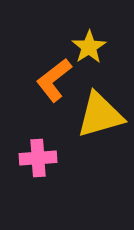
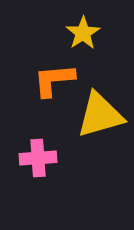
yellow star: moved 6 px left, 14 px up
orange L-shape: rotated 33 degrees clockwise
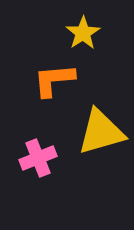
yellow triangle: moved 1 px right, 17 px down
pink cross: rotated 18 degrees counterclockwise
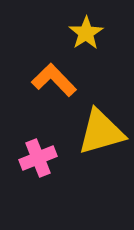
yellow star: moved 3 px right
orange L-shape: rotated 51 degrees clockwise
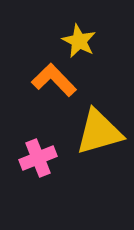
yellow star: moved 7 px left, 8 px down; rotated 12 degrees counterclockwise
yellow triangle: moved 2 px left
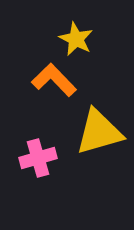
yellow star: moved 3 px left, 2 px up
pink cross: rotated 6 degrees clockwise
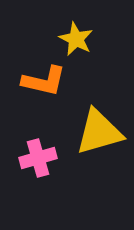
orange L-shape: moved 10 px left, 1 px down; rotated 147 degrees clockwise
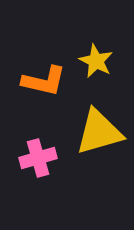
yellow star: moved 20 px right, 22 px down
